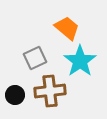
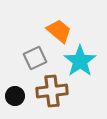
orange trapezoid: moved 8 px left, 3 px down
brown cross: moved 2 px right
black circle: moved 1 px down
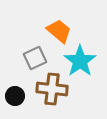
brown cross: moved 2 px up; rotated 12 degrees clockwise
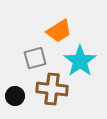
orange trapezoid: rotated 108 degrees clockwise
gray square: rotated 10 degrees clockwise
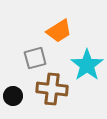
cyan star: moved 7 px right, 4 px down
black circle: moved 2 px left
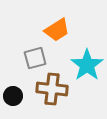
orange trapezoid: moved 2 px left, 1 px up
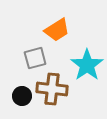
black circle: moved 9 px right
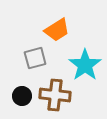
cyan star: moved 2 px left
brown cross: moved 3 px right, 6 px down
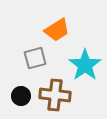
black circle: moved 1 px left
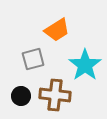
gray square: moved 2 px left, 1 px down
